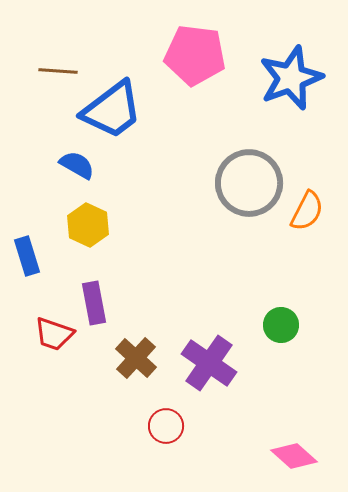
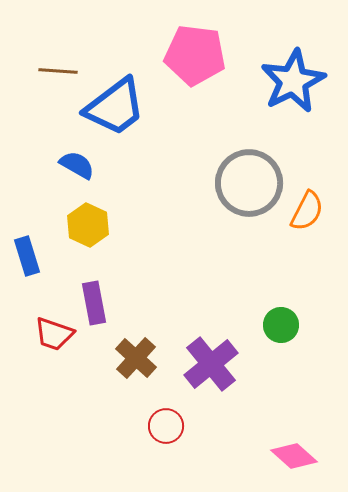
blue star: moved 2 px right, 3 px down; rotated 6 degrees counterclockwise
blue trapezoid: moved 3 px right, 3 px up
purple cross: moved 2 px right, 1 px down; rotated 16 degrees clockwise
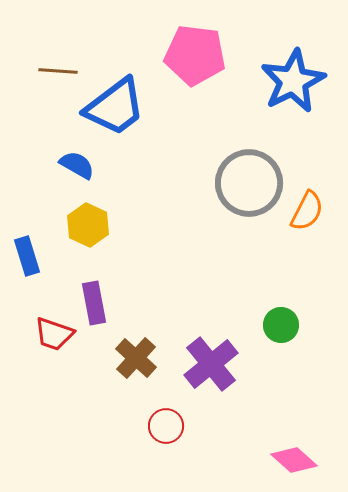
pink diamond: moved 4 px down
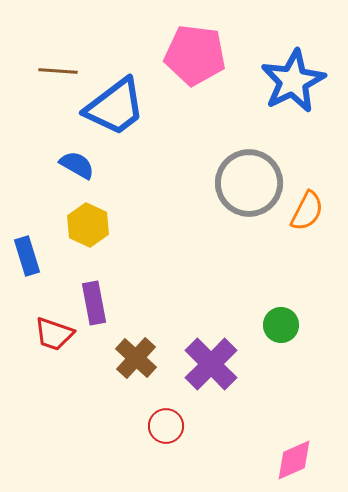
purple cross: rotated 6 degrees counterclockwise
pink diamond: rotated 66 degrees counterclockwise
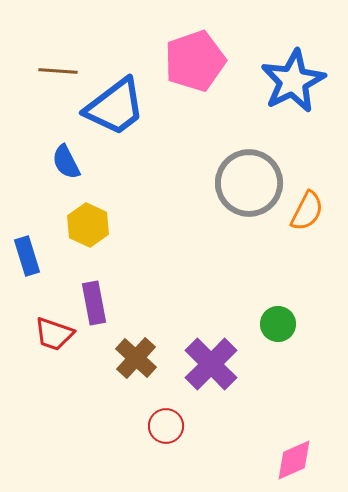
pink pentagon: moved 6 px down; rotated 26 degrees counterclockwise
blue semicircle: moved 11 px left, 3 px up; rotated 147 degrees counterclockwise
green circle: moved 3 px left, 1 px up
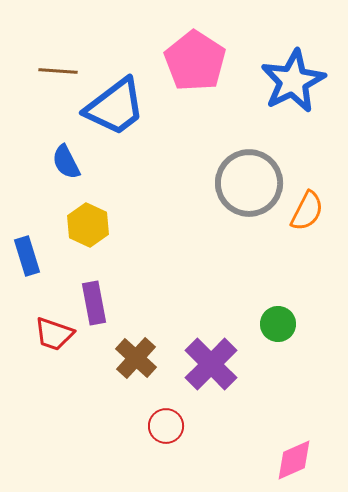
pink pentagon: rotated 20 degrees counterclockwise
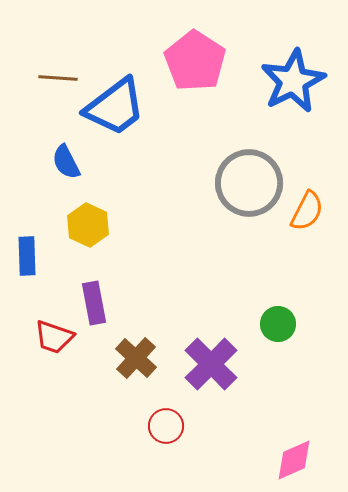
brown line: moved 7 px down
blue rectangle: rotated 15 degrees clockwise
red trapezoid: moved 3 px down
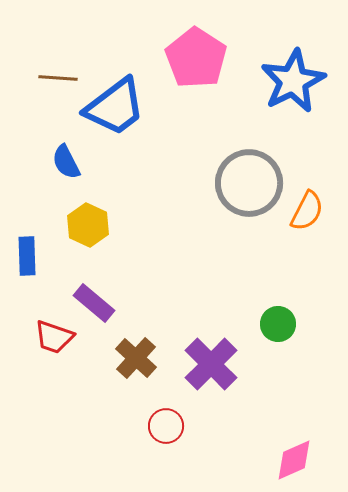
pink pentagon: moved 1 px right, 3 px up
purple rectangle: rotated 39 degrees counterclockwise
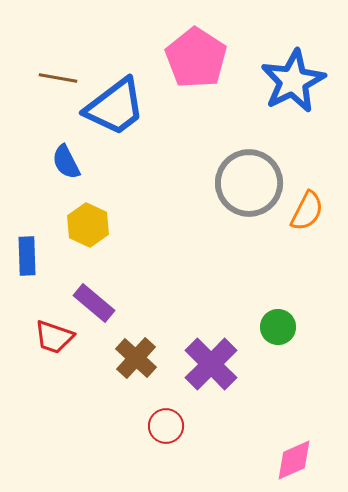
brown line: rotated 6 degrees clockwise
green circle: moved 3 px down
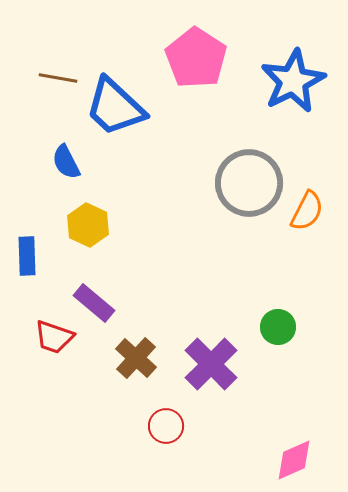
blue trapezoid: rotated 80 degrees clockwise
